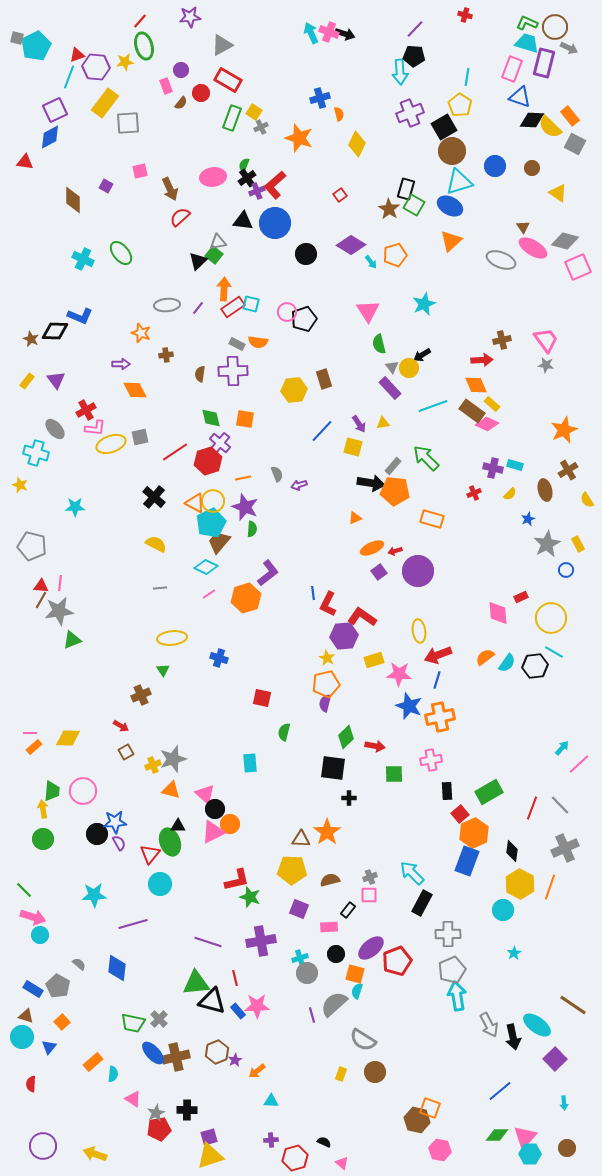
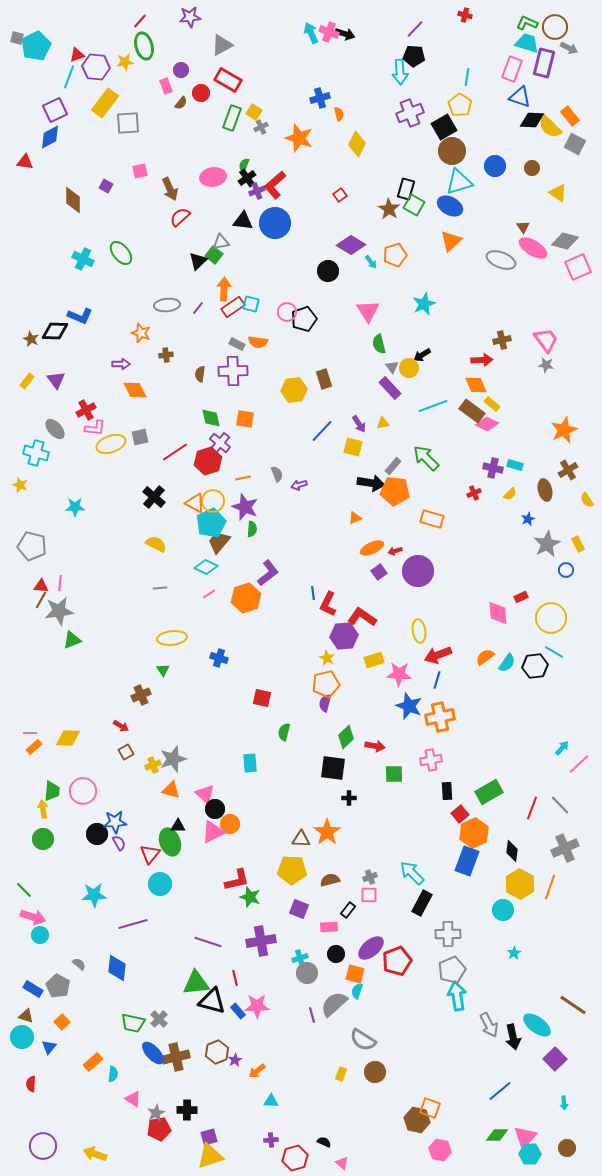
gray triangle at (218, 242): moved 3 px right
black circle at (306, 254): moved 22 px right, 17 px down
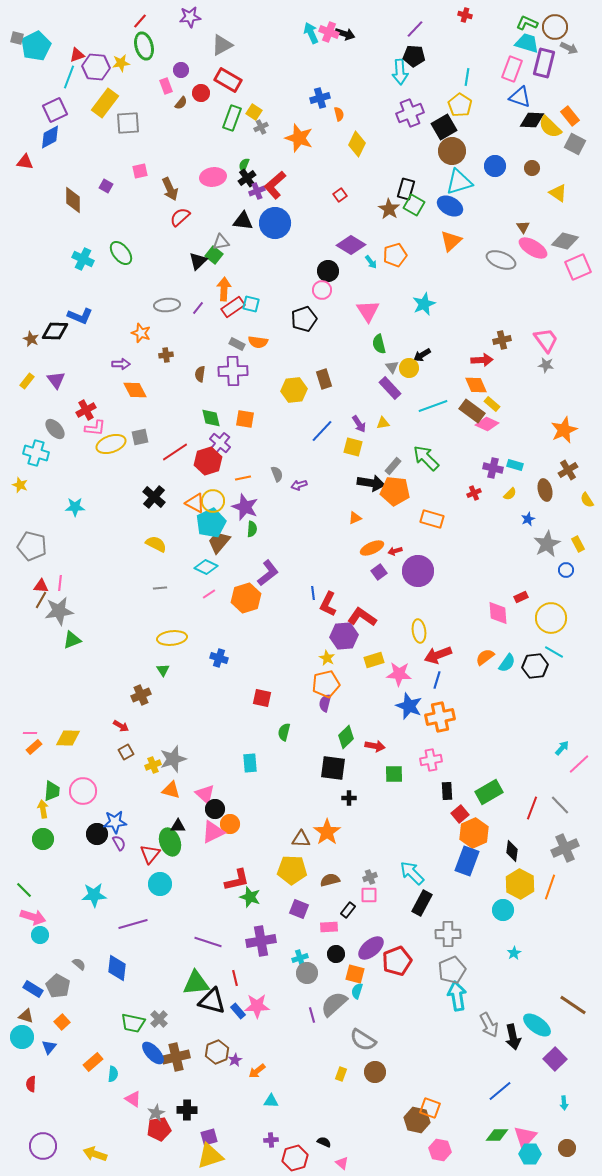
yellow star at (125, 62): moved 4 px left, 1 px down
pink circle at (287, 312): moved 35 px right, 22 px up
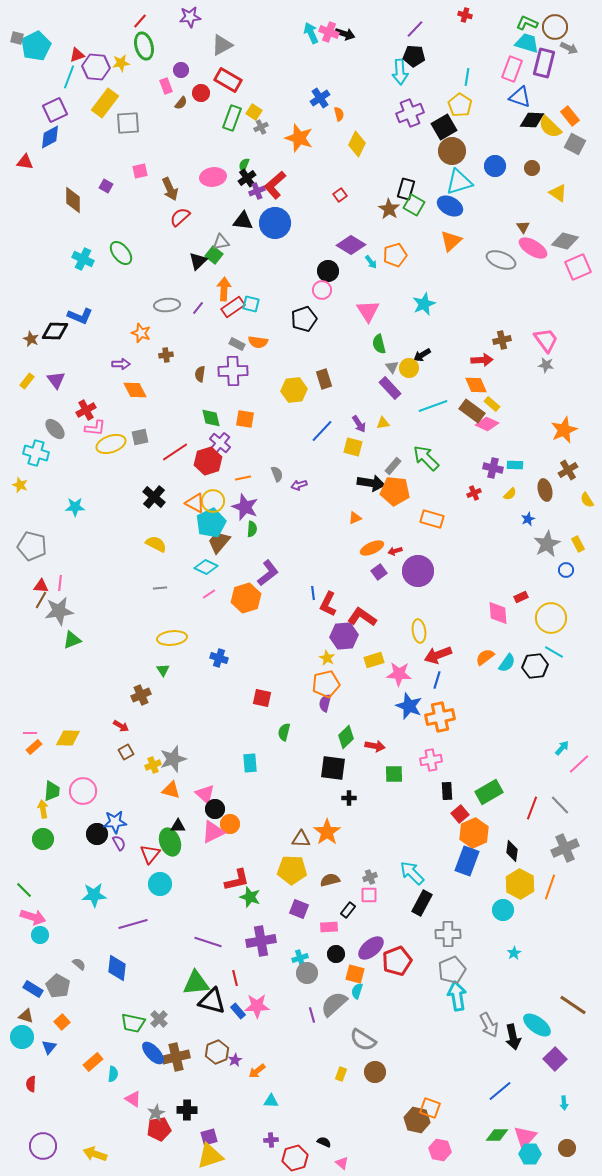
blue cross at (320, 98): rotated 18 degrees counterclockwise
cyan rectangle at (515, 465): rotated 14 degrees counterclockwise
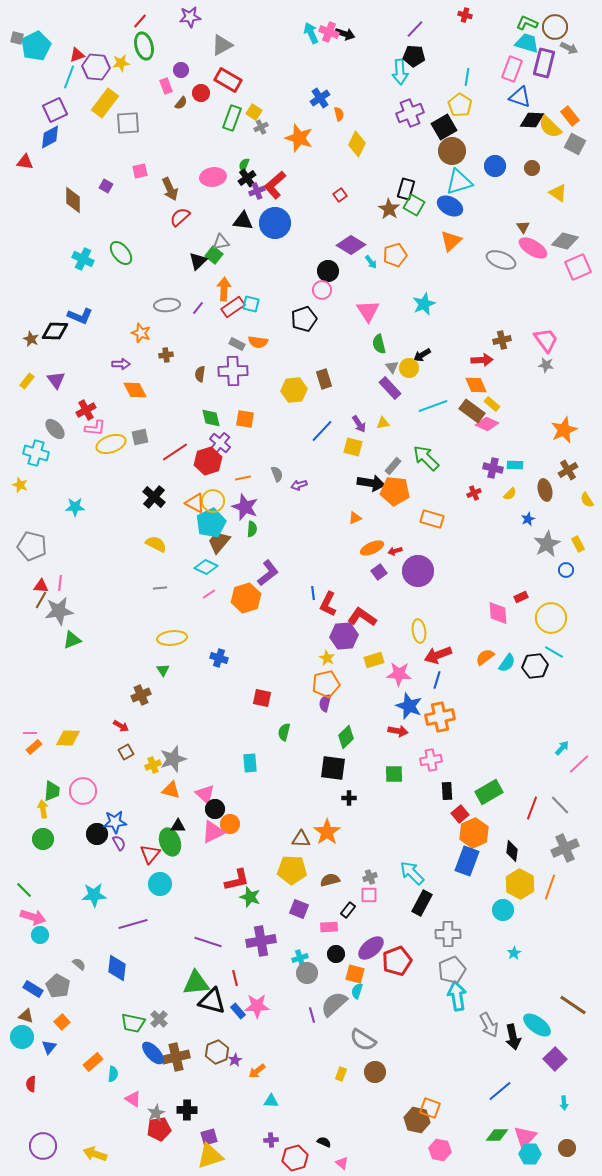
red arrow at (375, 746): moved 23 px right, 15 px up
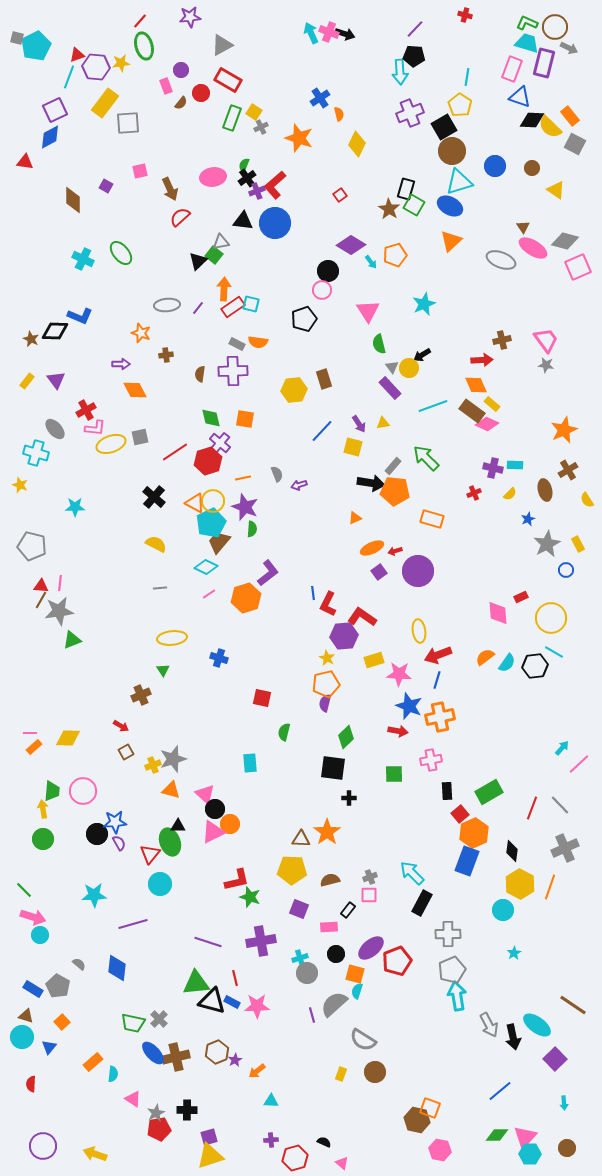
yellow triangle at (558, 193): moved 2 px left, 3 px up
blue rectangle at (238, 1011): moved 6 px left, 9 px up; rotated 21 degrees counterclockwise
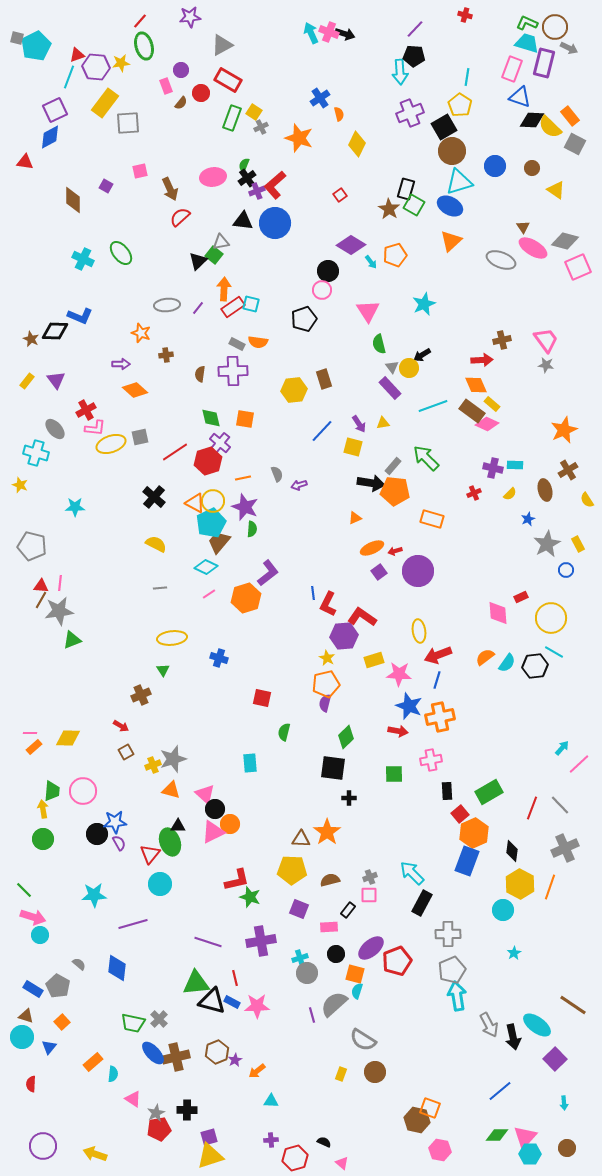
orange diamond at (135, 390): rotated 20 degrees counterclockwise
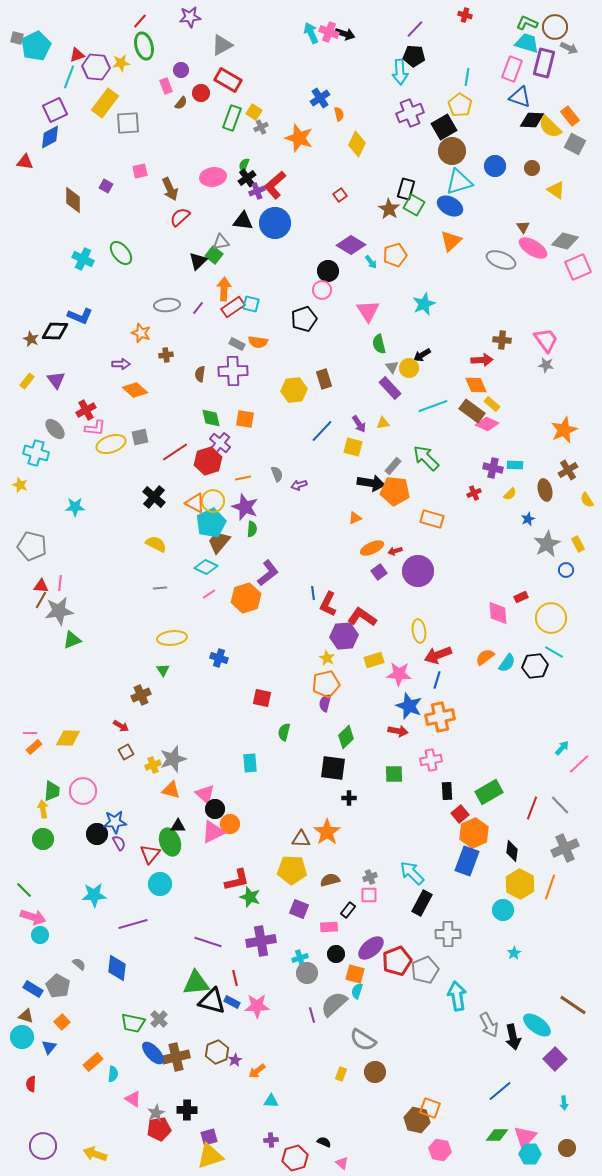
brown cross at (502, 340): rotated 18 degrees clockwise
gray pentagon at (452, 970): moved 27 px left
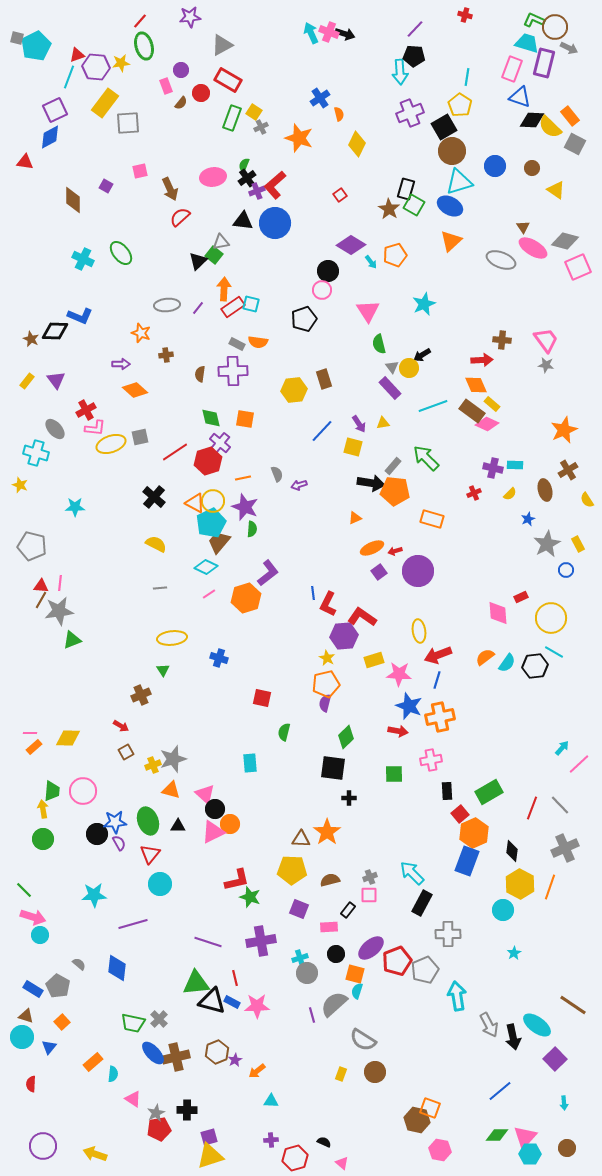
green L-shape at (527, 23): moved 7 px right, 3 px up
green ellipse at (170, 842): moved 22 px left, 21 px up
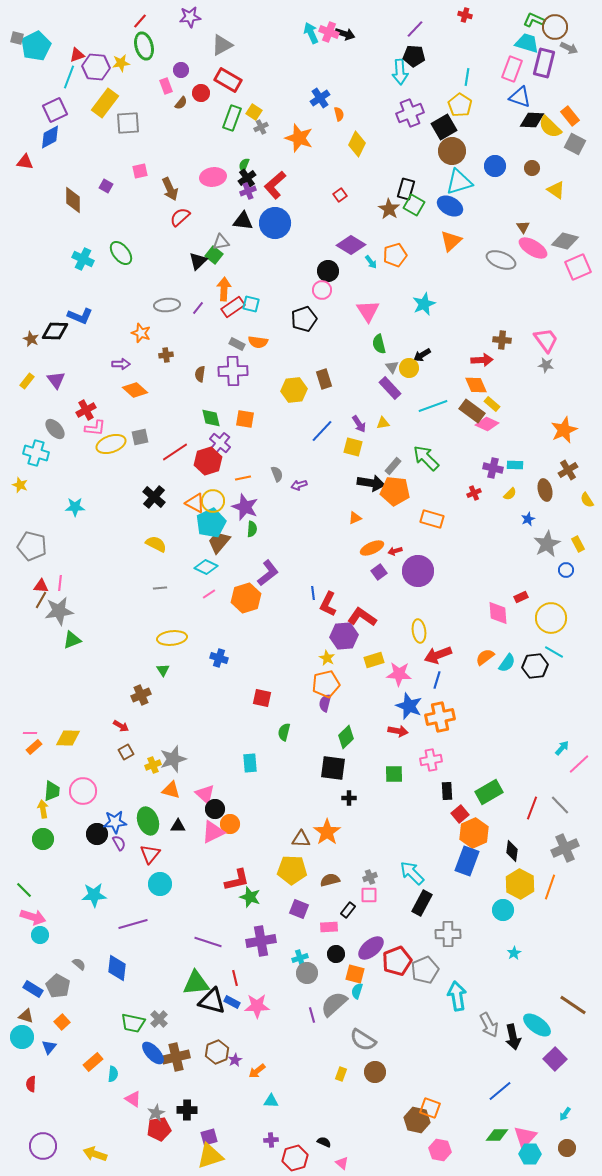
purple cross at (257, 191): moved 9 px left
cyan arrow at (564, 1103): moved 1 px right, 11 px down; rotated 40 degrees clockwise
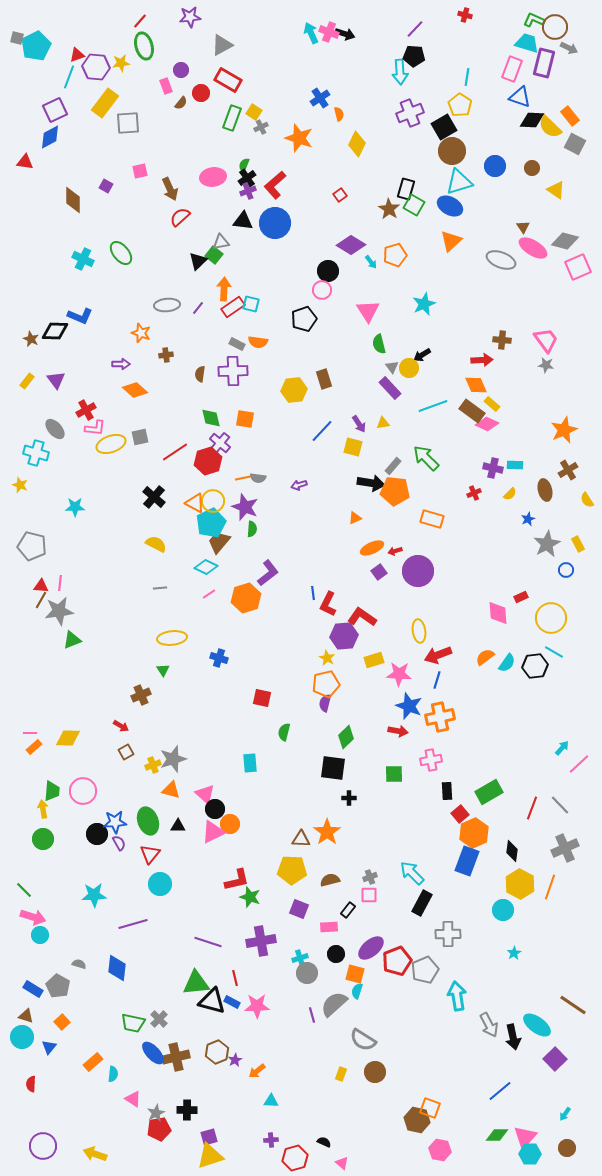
gray semicircle at (277, 474): moved 19 px left, 4 px down; rotated 119 degrees clockwise
gray semicircle at (79, 964): rotated 24 degrees counterclockwise
